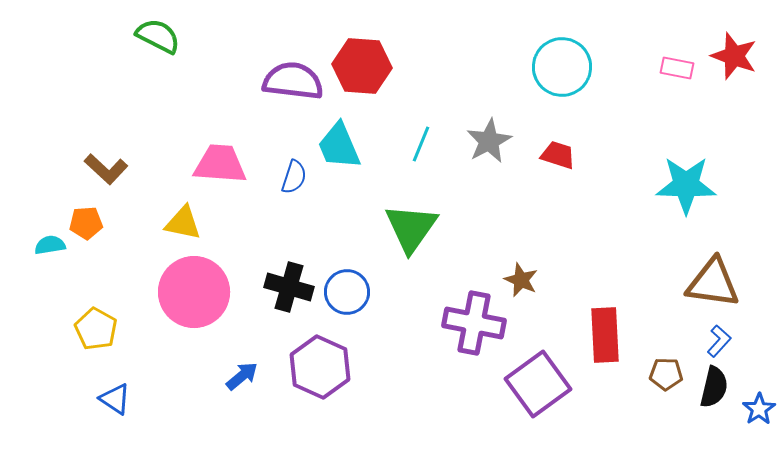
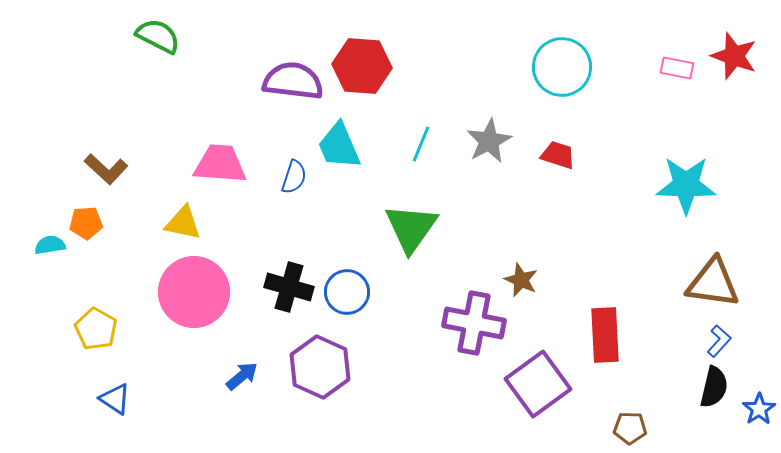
brown pentagon: moved 36 px left, 54 px down
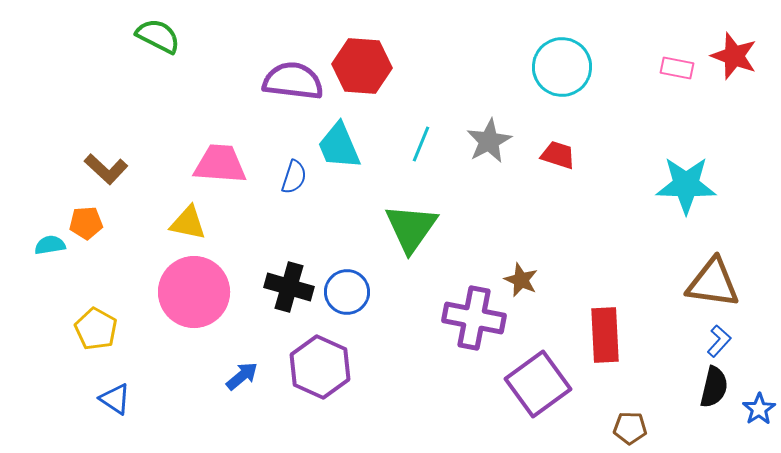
yellow triangle: moved 5 px right
purple cross: moved 5 px up
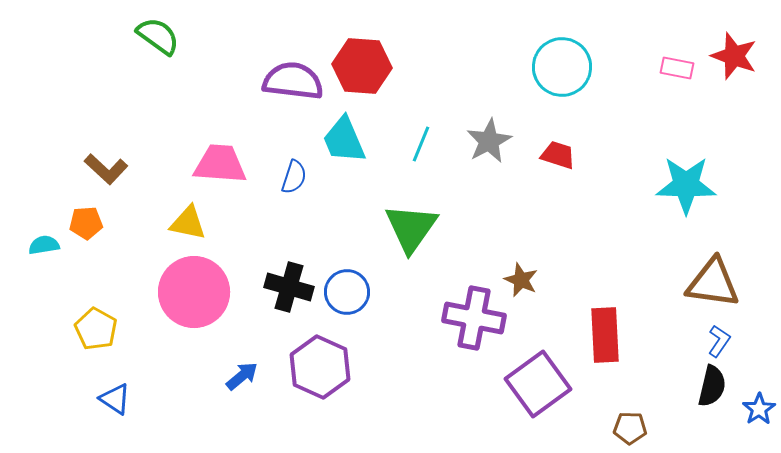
green semicircle: rotated 9 degrees clockwise
cyan trapezoid: moved 5 px right, 6 px up
cyan semicircle: moved 6 px left
blue L-shape: rotated 8 degrees counterclockwise
black semicircle: moved 2 px left, 1 px up
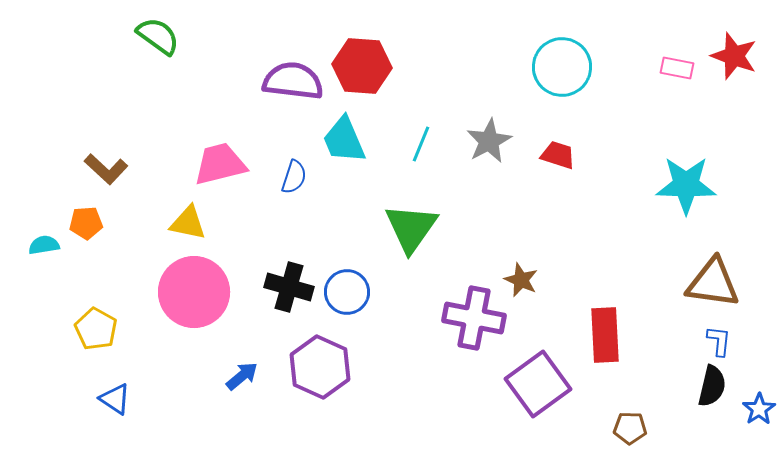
pink trapezoid: rotated 18 degrees counterclockwise
blue L-shape: rotated 28 degrees counterclockwise
